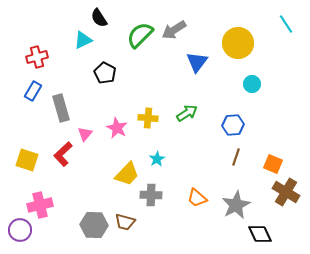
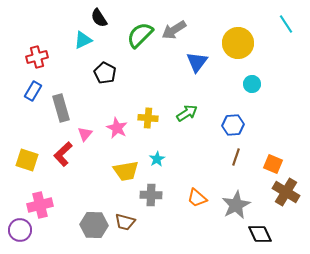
yellow trapezoid: moved 1 px left, 3 px up; rotated 36 degrees clockwise
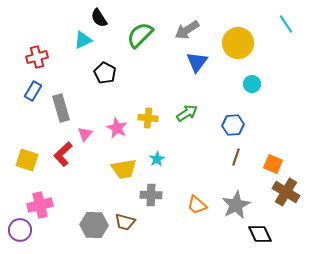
gray arrow: moved 13 px right
yellow trapezoid: moved 2 px left, 2 px up
orange trapezoid: moved 7 px down
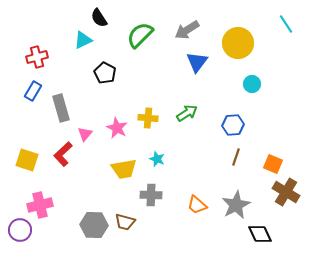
cyan star: rotated 21 degrees counterclockwise
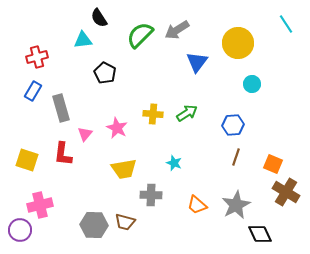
gray arrow: moved 10 px left
cyan triangle: rotated 18 degrees clockwise
yellow cross: moved 5 px right, 4 px up
red L-shape: rotated 40 degrees counterclockwise
cyan star: moved 17 px right, 4 px down
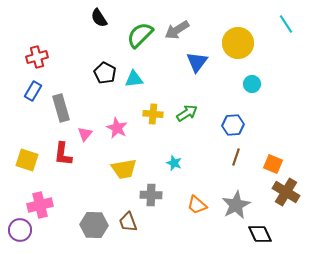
cyan triangle: moved 51 px right, 39 px down
brown trapezoid: moved 3 px right; rotated 55 degrees clockwise
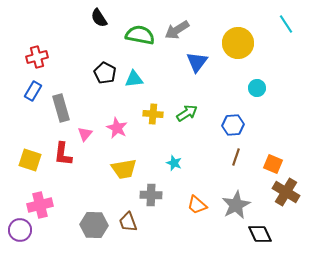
green semicircle: rotated 56 degrees clockwise
cyan circle: moved 5 px right, 4 px down
yellow square: moved 3 px right
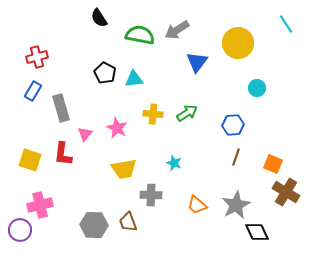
black diamond: moved 3 px left, 2 px up
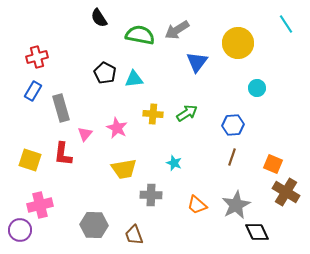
brown line: moved 4 px left
brown trapezoid: moved 6 px right, 13 px down
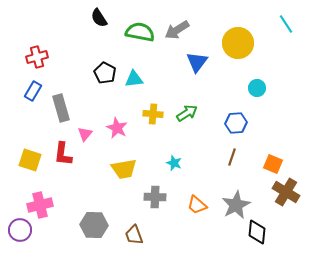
green semicircle: moved 3 px up
blue hexagon: moved 3 px right, 2 px up
gray cross: moved 4 px right, 2 px down
black diamond: rotated 30 degrees clockwise
